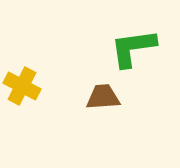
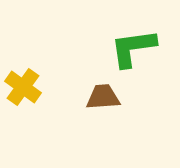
yellow cross: moved 1 px right, 1 px down; rotated 9 degrees clockwise
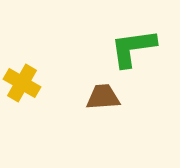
yellow cross: moved 1 px left, 4 px up; rotated 6 degrees counterclockwise
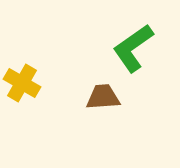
green L-shape: rotated 27 degrees counterclockwise
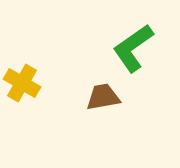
brown trapezoid: rotated 6 degrees counterclockwise
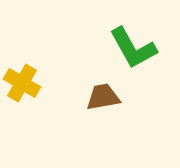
green L-shape: rotated 84 degrees counterclockwise
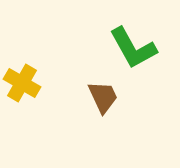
brown trapezoid: rotated 75 degrees clockwise
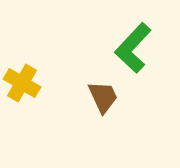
green L-shape: rotated 72 degrees clockwise
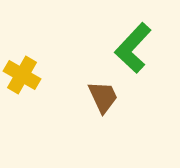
yellow cross: moved 8 px up
